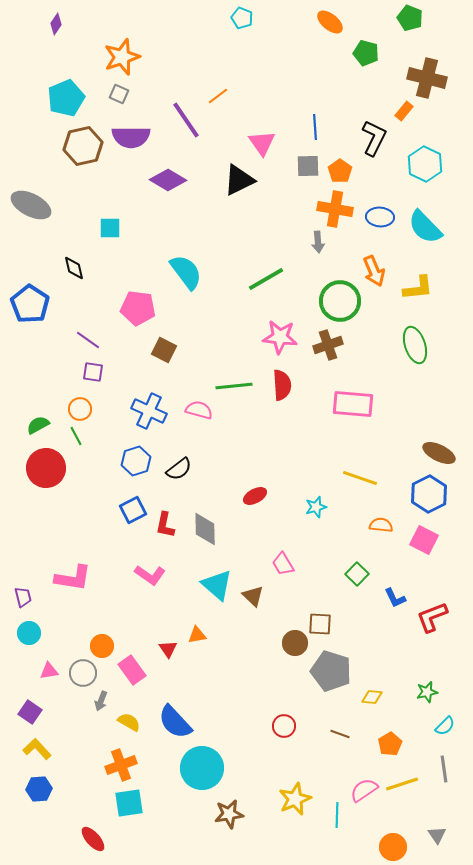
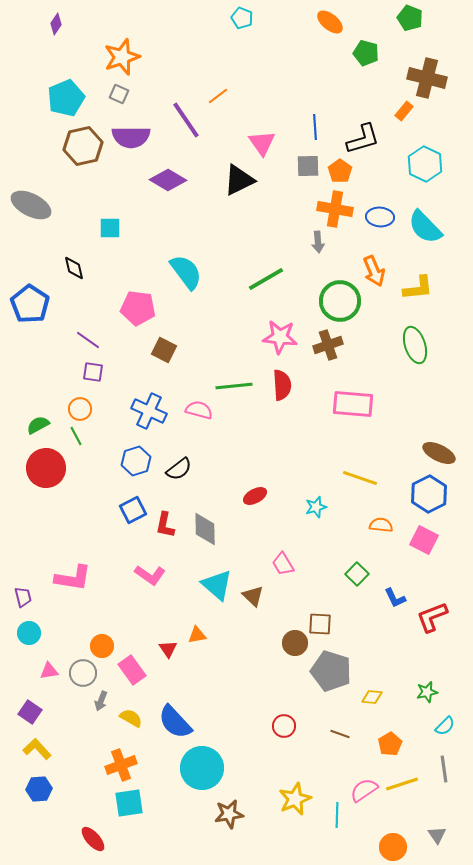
black L-shape at (374, 138): moved 11 px left, 1 px down; rotated 48 degrees clockwise
yellow semicircle at (129, 722): moved 2 px right, 4 px up
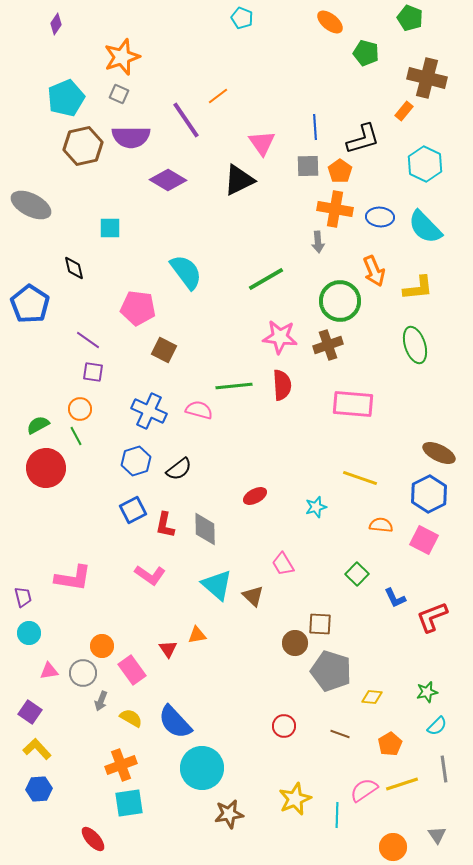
cyan semicircle at (445, 726): moved 8 px left
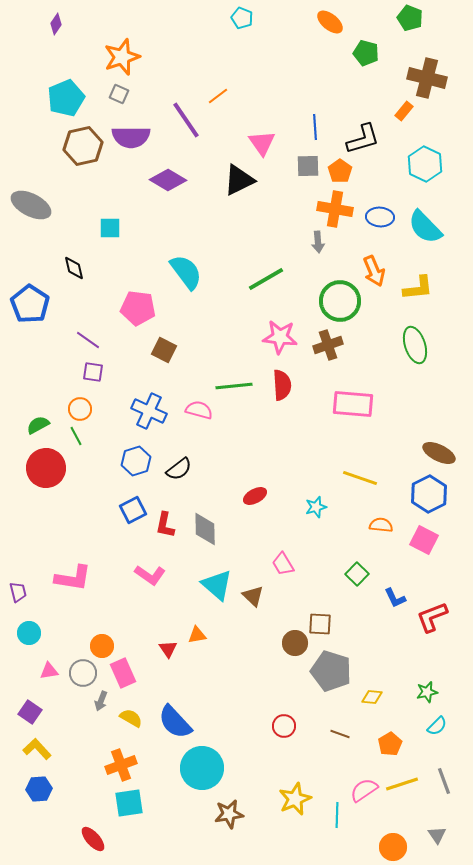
purple trapezoid at (23, 597): moved 5 px left, 5 px up
pink rectangle at (132, 670): moved 9 px left, 3 px down; rotated 12 degrees clockwise
gray line at (444, 769): moved 12 px down; rotated 12 degrees counterclockwise
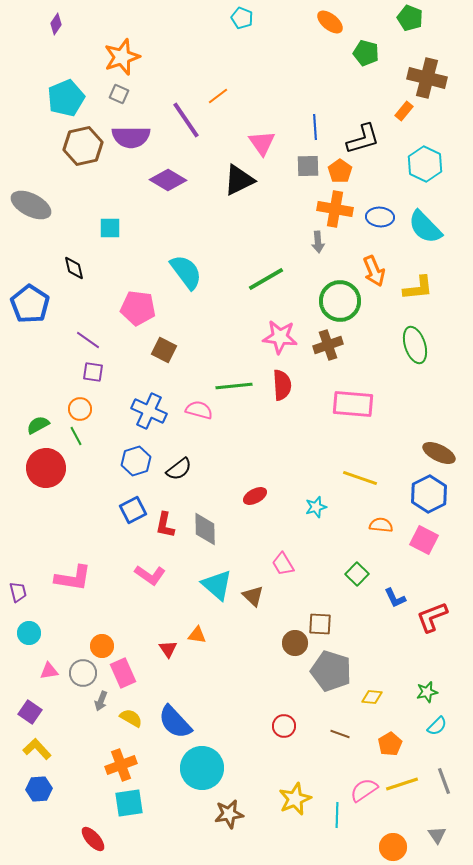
orange triangle at (197, 635): rotated 18 degrees clockwise
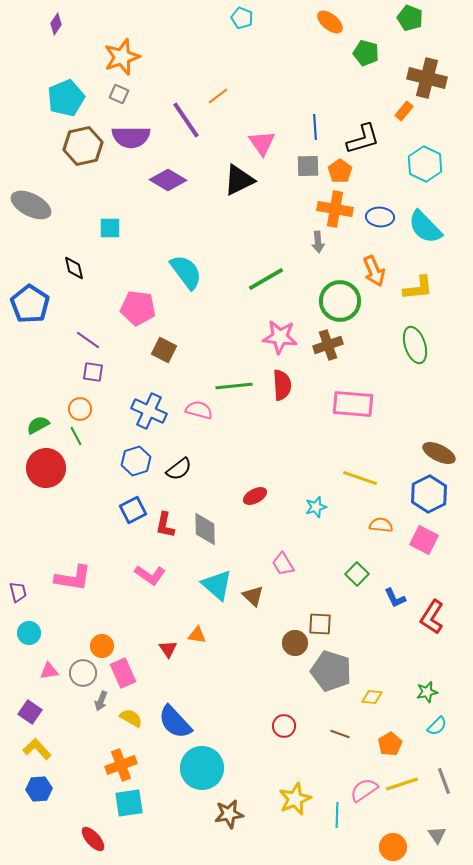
red L-shape at (432, 617): rotated 36 degrees counterclockwise
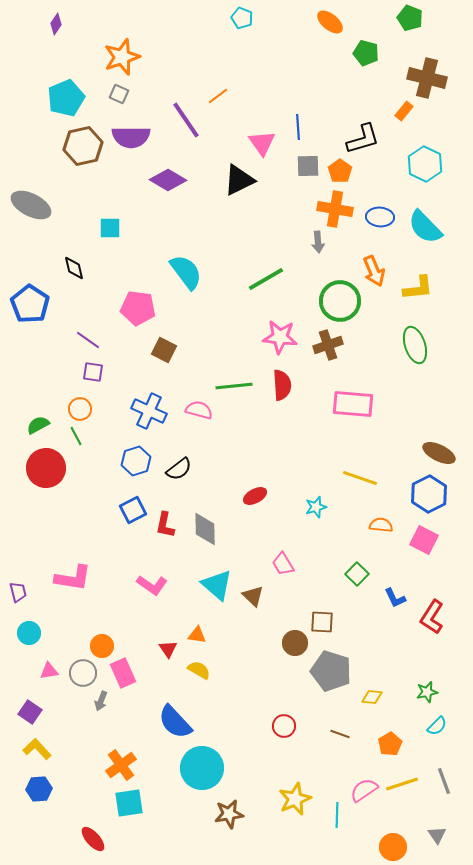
blue line at (315, 127): moved 17 px left
pink L-shape at (150, 575): moved 2 px right, 10 px down
brown square at (320, 624): moved 2 px right, 2 px up
yellow semicircle at (131, 718): moved 68 px right, 48 px up
orange cross at (121, 765): rotated 16 degrees counterclockwise
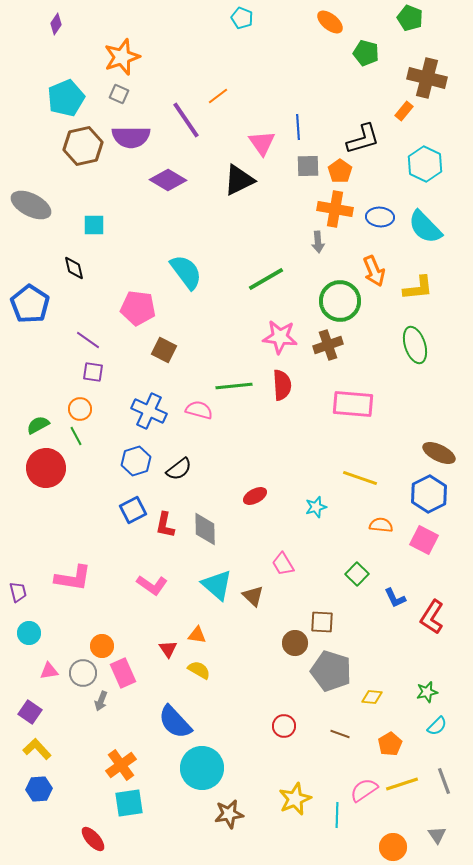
cyan square at (110, 228): moved 16 px left, 3 px up
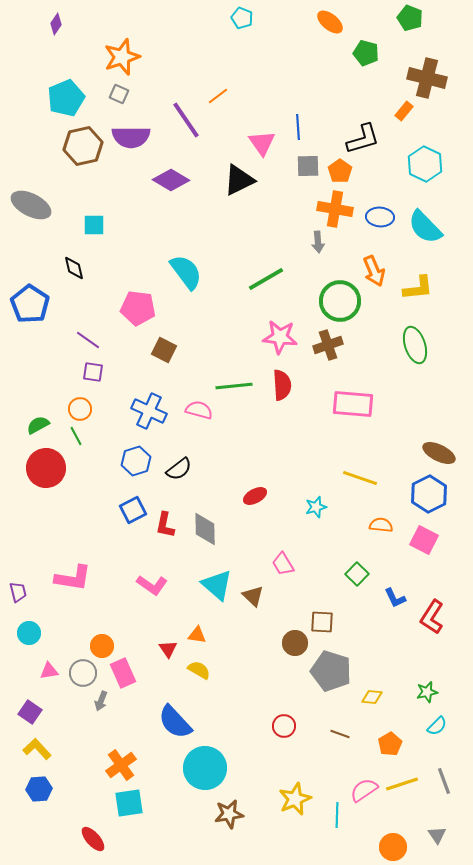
purple diamond at (168, 180): moved 3 px right
cyan circle at (202, 768): moved 3 px right
